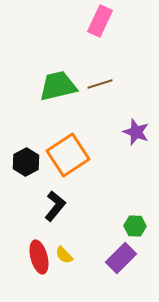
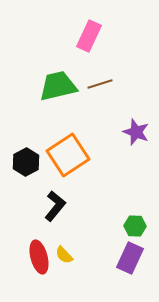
pink rectangle: moved 11 px left, 15 px down
purple rectangle: moved 9 px right; rotated 20 degrees counterclockwise
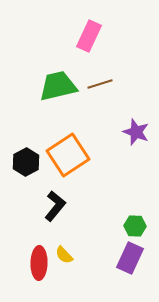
red ellipse: moved 6 px down; rotated 16 degrees clockwise
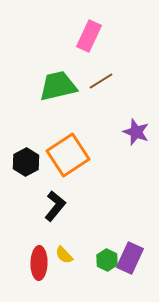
brown line: moved 1 px right, 3 px up; rotated 15 degrees counterclockwise
green hexagon: moved 28 px left, 34 px down; rotated 25 degrees clockwise
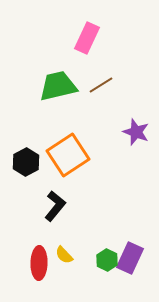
pink rectangle: moved 2 px left, 2 px down
brown line: moved 4 px down
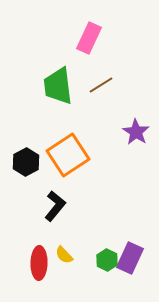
pink rectangle: moved 2 px right
green trapezoid: rotated 84 degrees counterclockwise
purple star: rotated 12 degrees clockwise
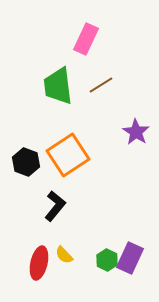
pink rectangle: moved 3 px left, 1 px down
black hexagon: rotated 12 degrees counterclockwise
red ellipse: rotated 12 degrees clockwise
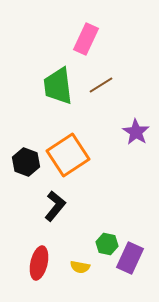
yellow semicircle: moved 16 px right, 12 px down; rotated 36 degrees counterclockwise
green hexagon: moved 16 px up; rotated 15 degrees counterclockwise
